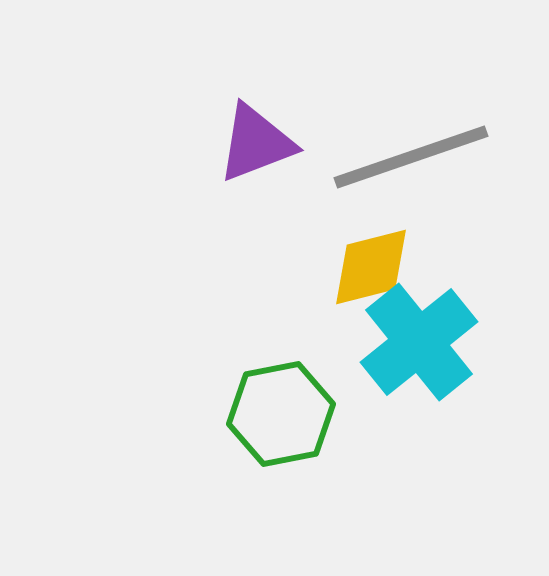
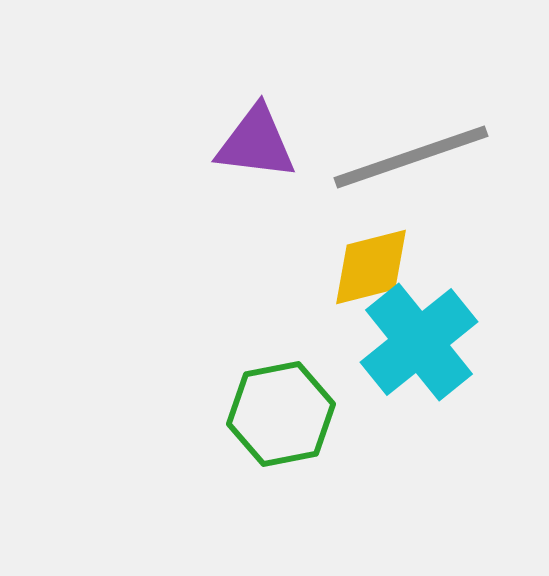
purple triangle: rotated 28 degrees clockwise
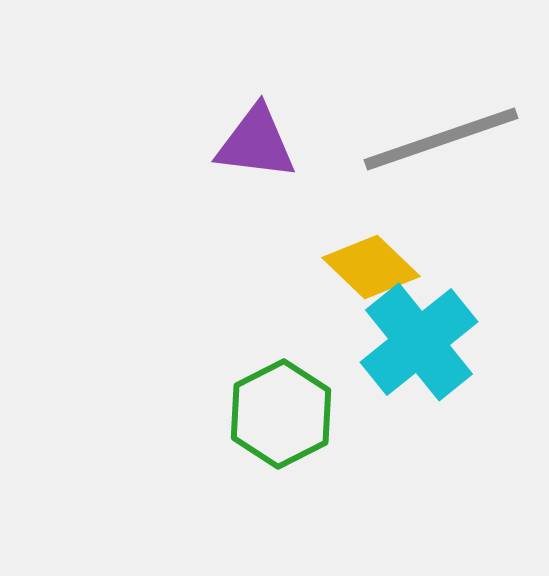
gray line: moved 30 px right, 18 px up
yellow diamond: rotated 58 degrees clockwise
green hexagon: rotated 16 degrees counterclockwise
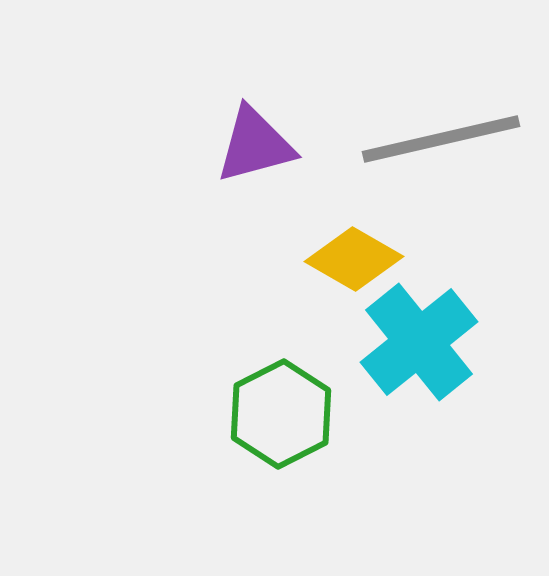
gray line: rotated 6 degrees clockwise
purple triangle: moved 1 px left, 2 px down; rotated 22 degrees counterclockwise
yellow diamond: moved 17 px left, 8 px up; rotated 14 degrees counterclockwise
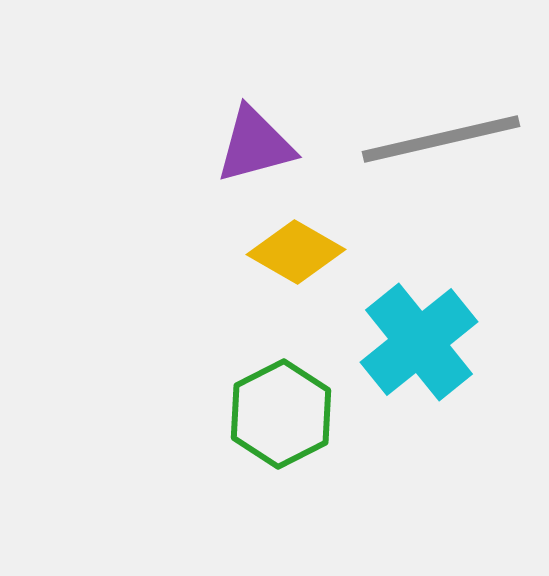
yellow diamond: moved 58 px left, 7 px up
